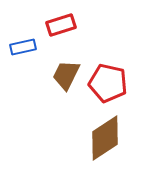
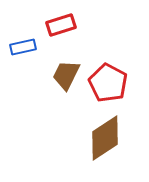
red pentagon: rotated 15 degrees clockwise
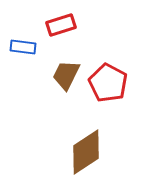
blue rectangle: rotated 20 degrees clockwise
brown diamond: moved 19 px left, 14 px down
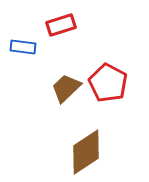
brown trapezoid: moved 13 px down; rotated 20 degrees clockwise
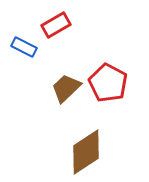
red rectangle: moved 5 px left; rotated 12 degrees counterclockwise
blue rectangle: moved 1 px right; rotated 20 degrees clockwise
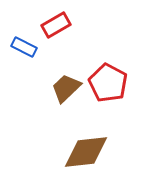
brown diamond: rotated 27 degrees clockwise
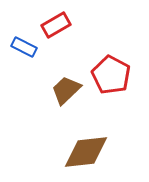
red pentagon: moved 3 px right, 8 px up
brown trapezoid: moved 2 px down
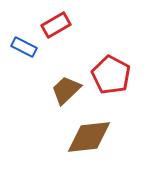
brown diamond: moved 3 px right, 15 px up
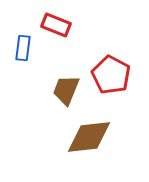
red rectangle: rotated 52 degrees clockwise
blue rectangle: moved 1 px left, 1 px down; rotated 70 degrees clockwise
brown trapezoid: rotated 24 degrees counterclockwise
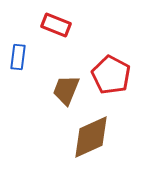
blue rectangle: moved 5 px left, 9 px down
brown diamond: moved 2 px right; rotated 18 degrees counterclockwise
